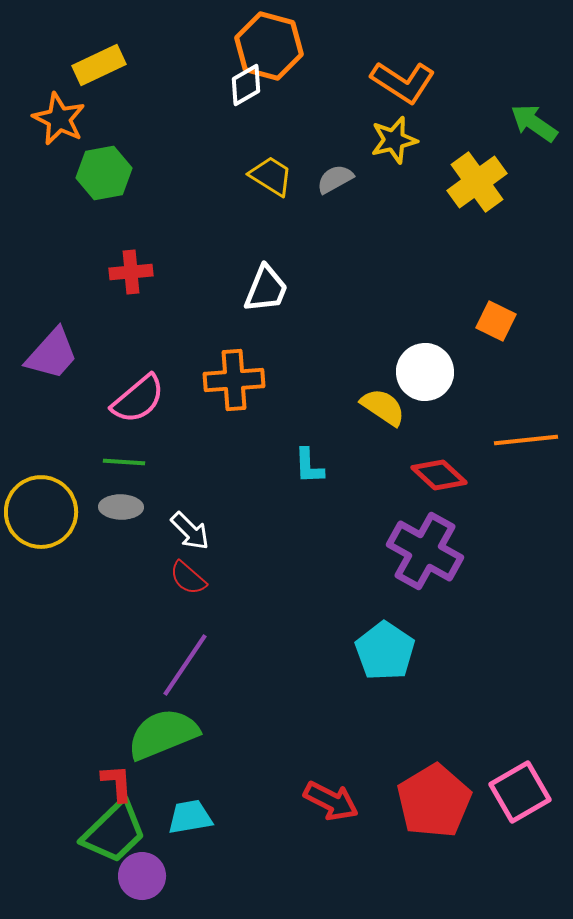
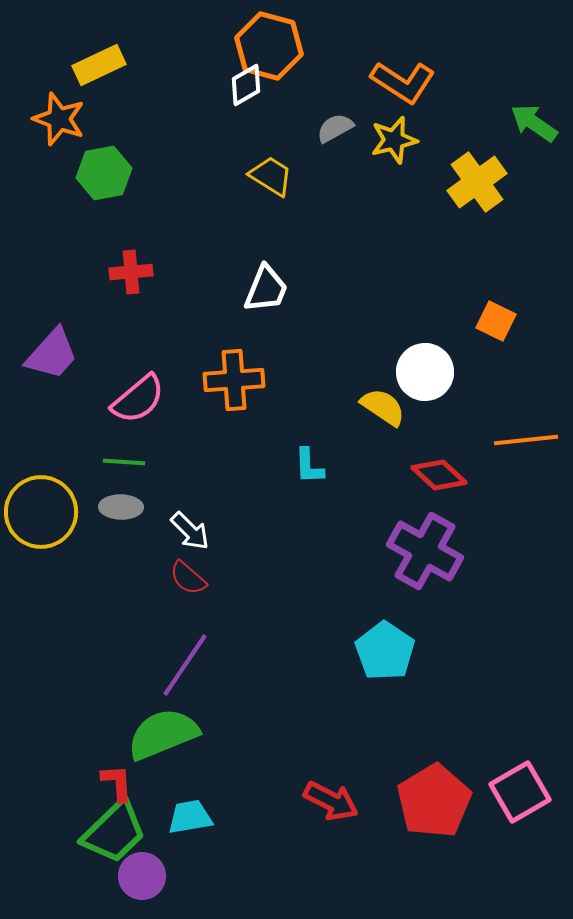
orange star: rotated 6 degrees counterclockwise
gray semicircle: moved 51 px up
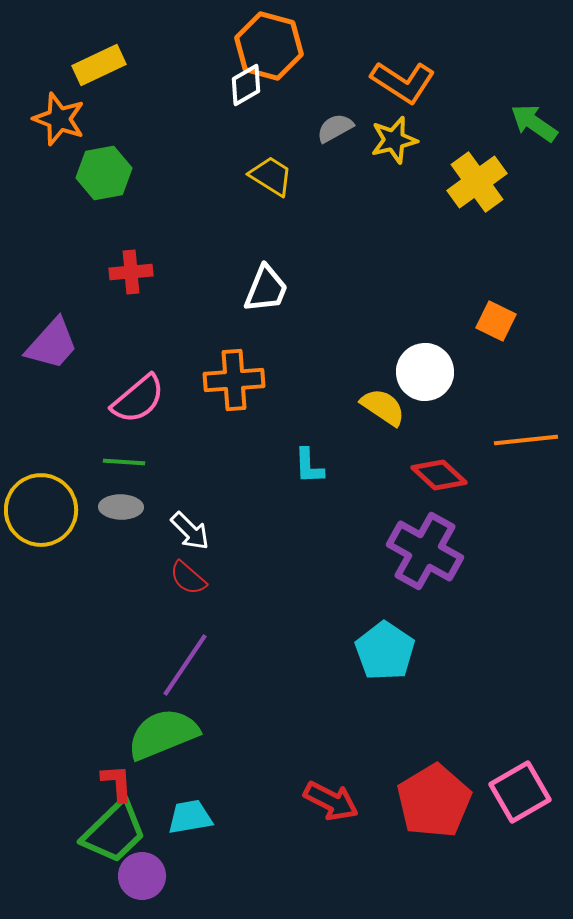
purple trapezoid: moved 10 px up
yellow circle: moved 2 px up
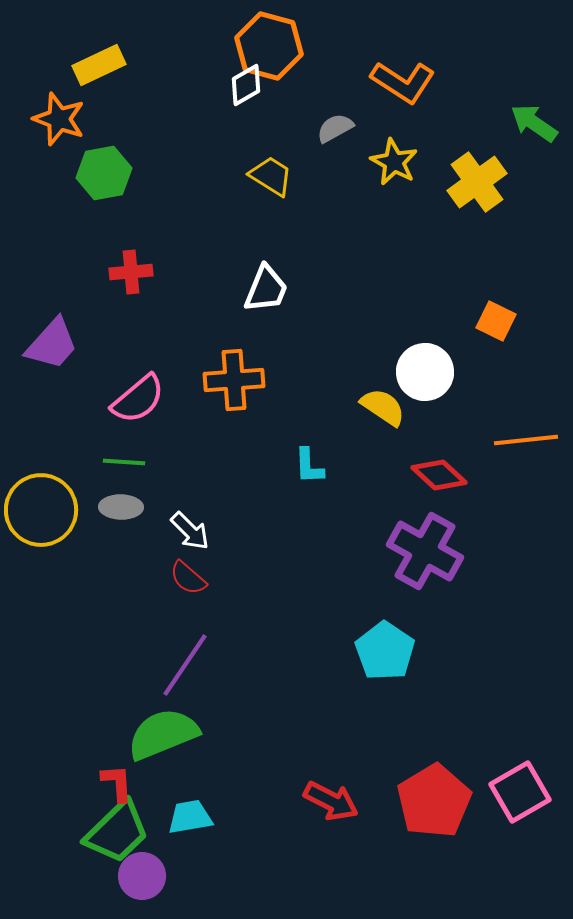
yellow star: moved 22 px down; rotated 30 degrees counterclockwise
green trapezoid: moved 3 px right
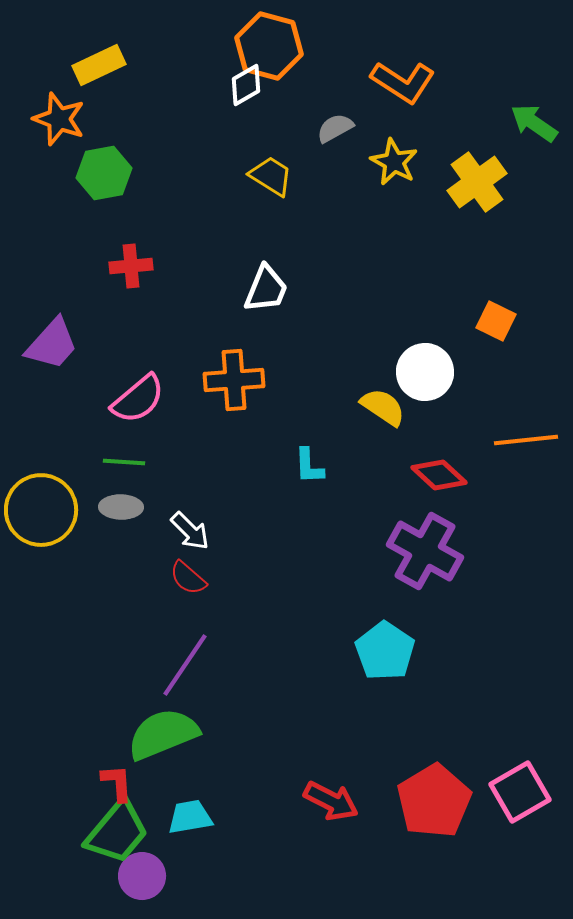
red cross: moved 6 px up
green trapezoid: rotated 6 degrees counterclockwise
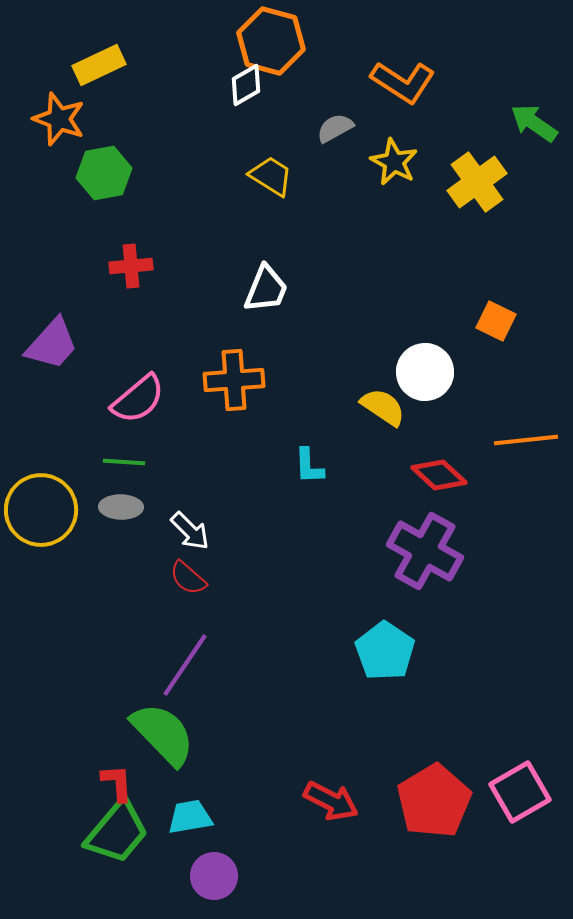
orange hexagon: moved 2 px right, 5 px up
green semicircle: rotated 68 degrees clockwise
purple circle: moved 72 px right
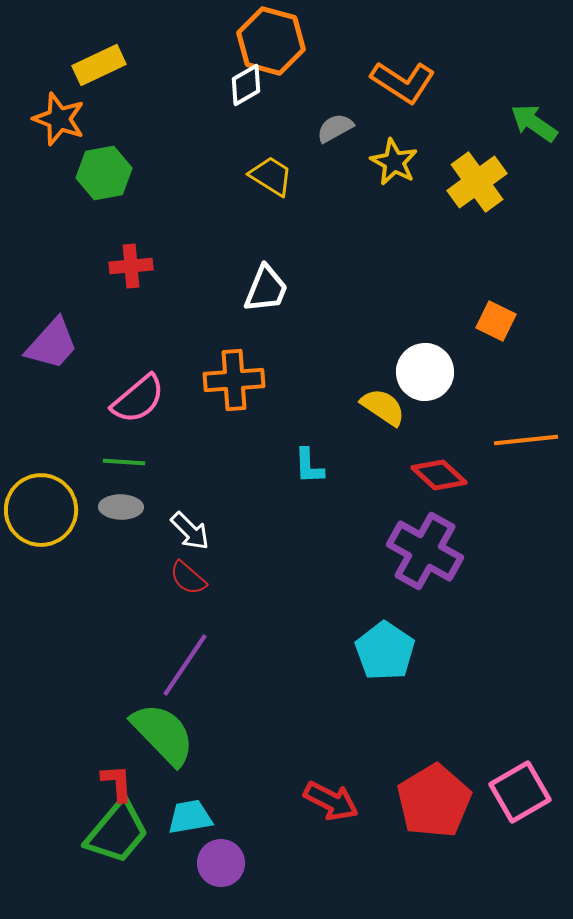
purple circle: moved 7 px right, 13 px up
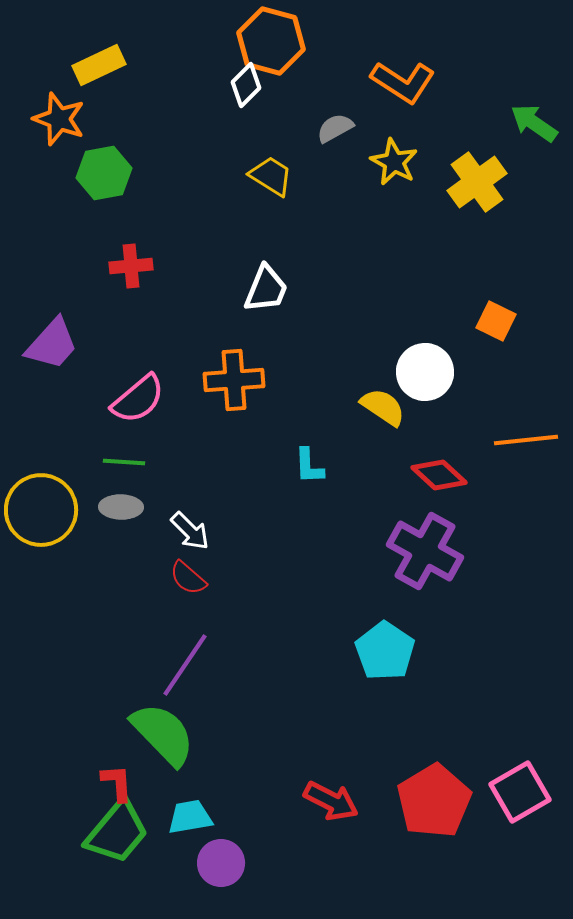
white diamond: rotated 15 degrees counterclockwise
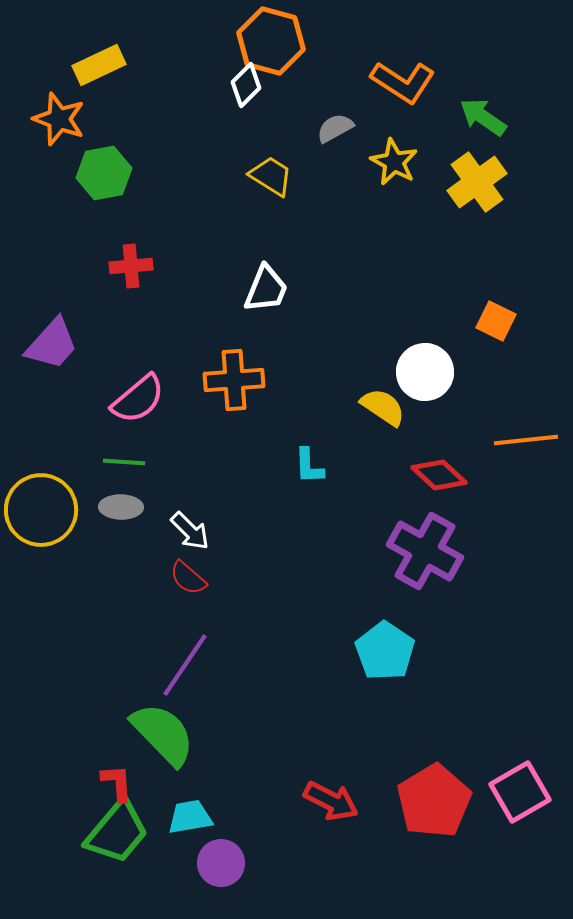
green arrow: moved 51 px left, 6 px up
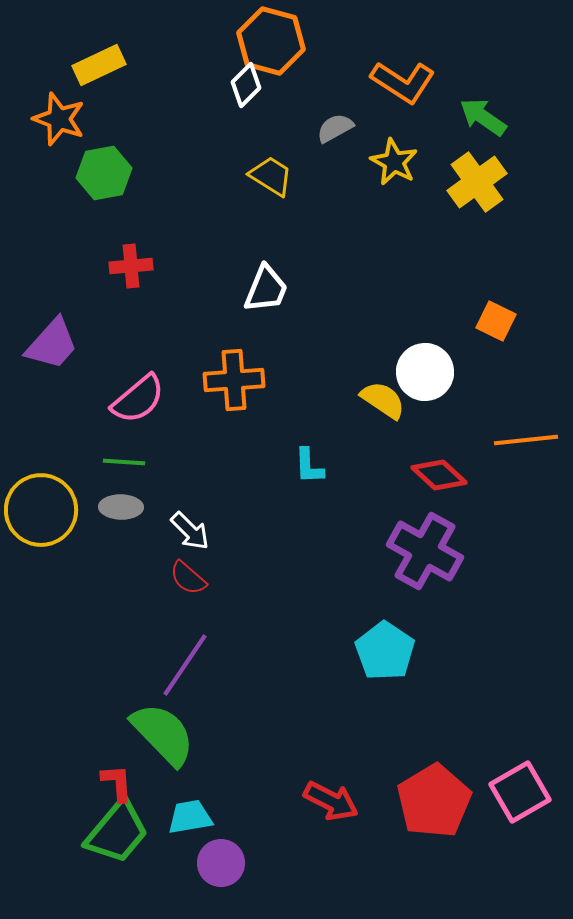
yellow semicircle: moved 7 px up
